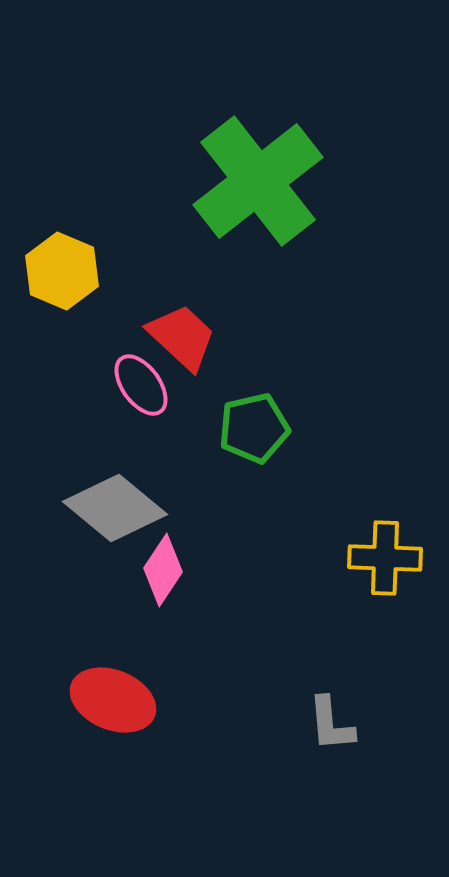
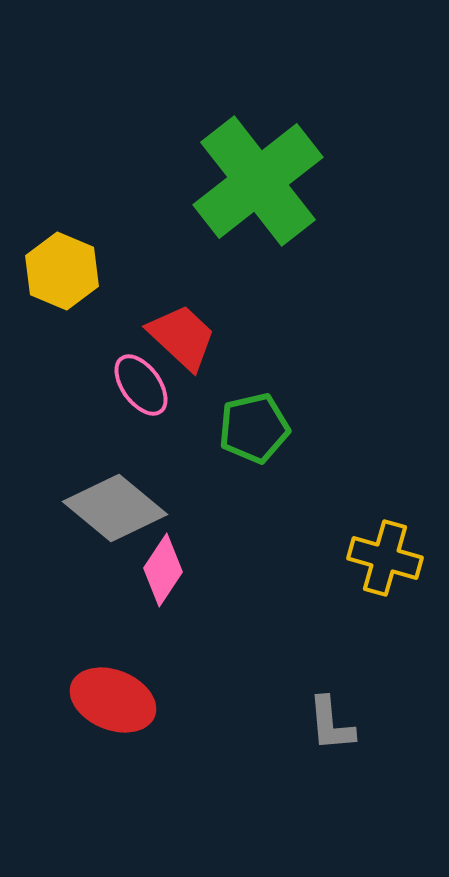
yellow cross: rotated 14 degrees clockwise
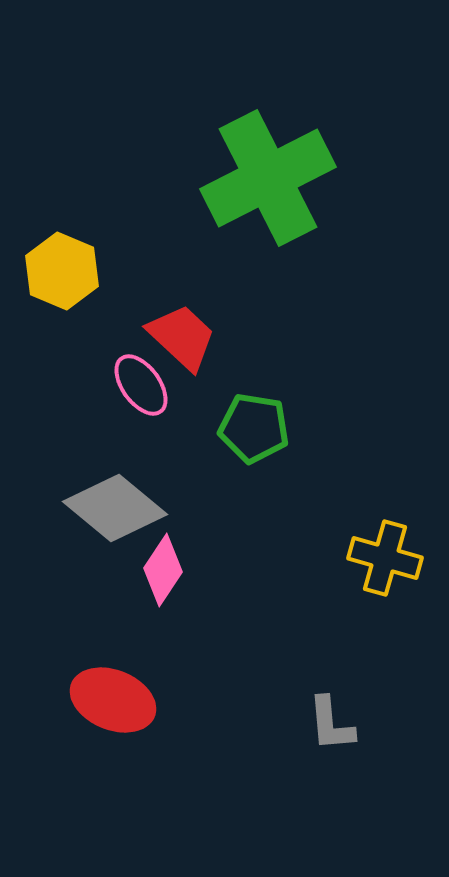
green cross: moved 10 px right, 3 px up; rotated 11 degrees clockwise
green pentagon: rotated 22 degrees clockwise
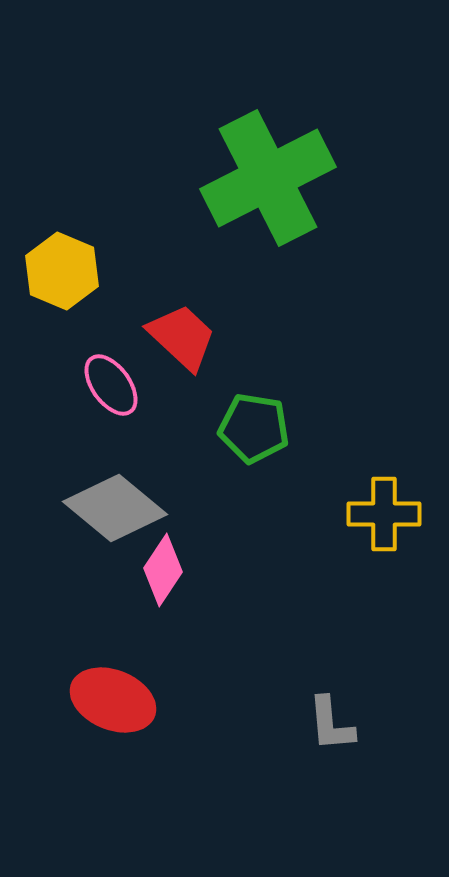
pink ellipse: moved 30 px left
yellow cross: moved 1 px left, 44 px up; rotated 16 degrees counterclockwise
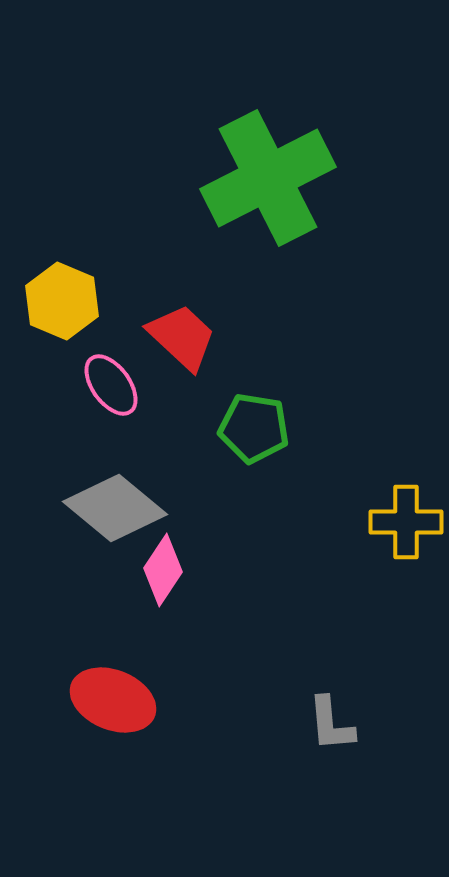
yellow hexagon: moved 30 px down
yellow cross: moved 22 px right, 8 px down
